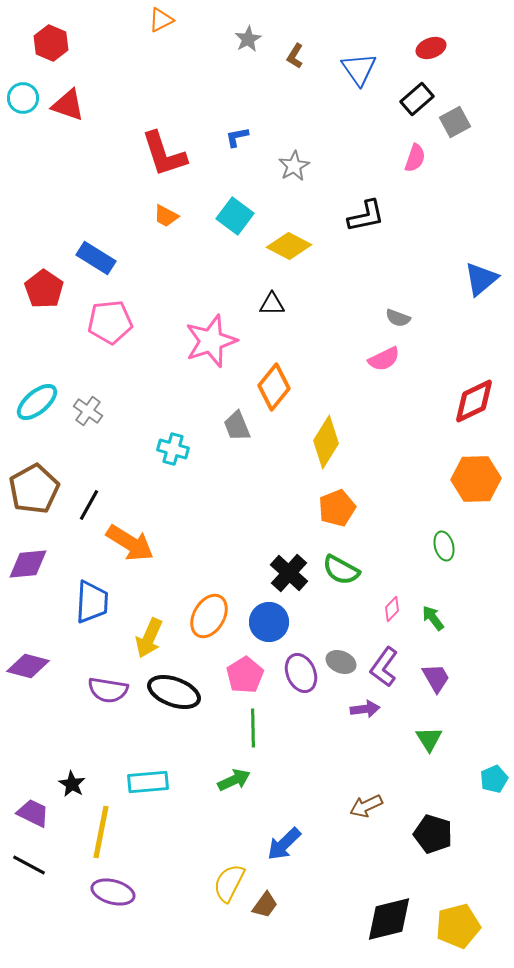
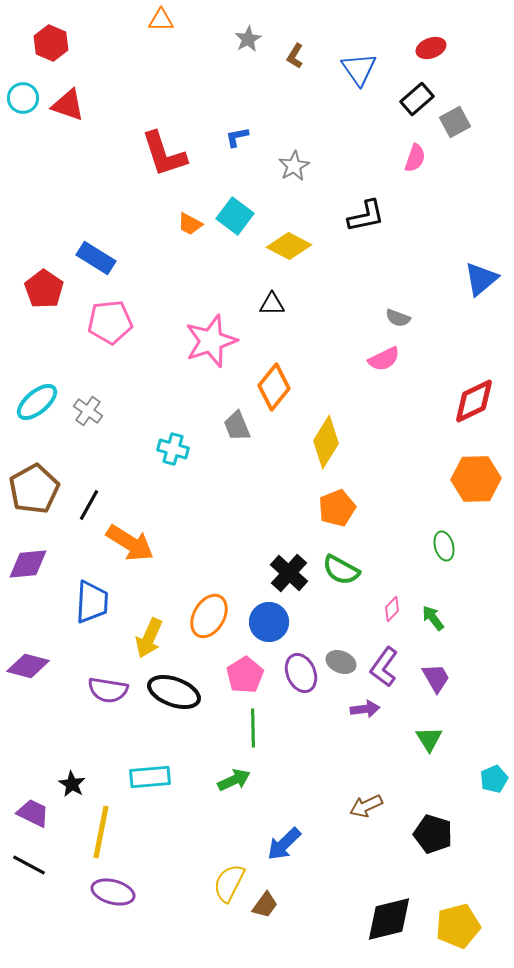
orange triangle at (161, 20): rotated 28 degrees clockwise
orange trapezoid at (166, 216): moved 24 px right, 8 px down
cyan rectangle at (148, 782): moved 2 px right, 5 px up
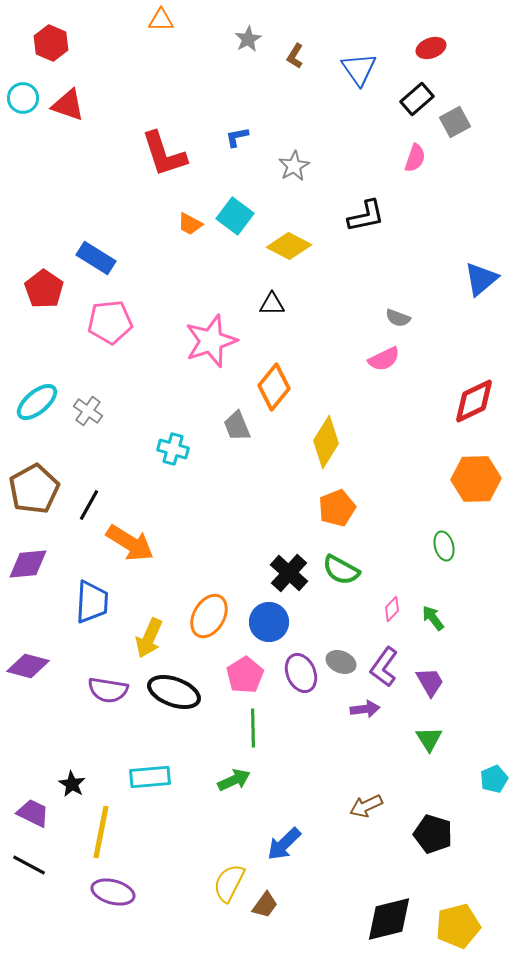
purple trapezoid at (436, 678): moved 6 px left, 4 px down
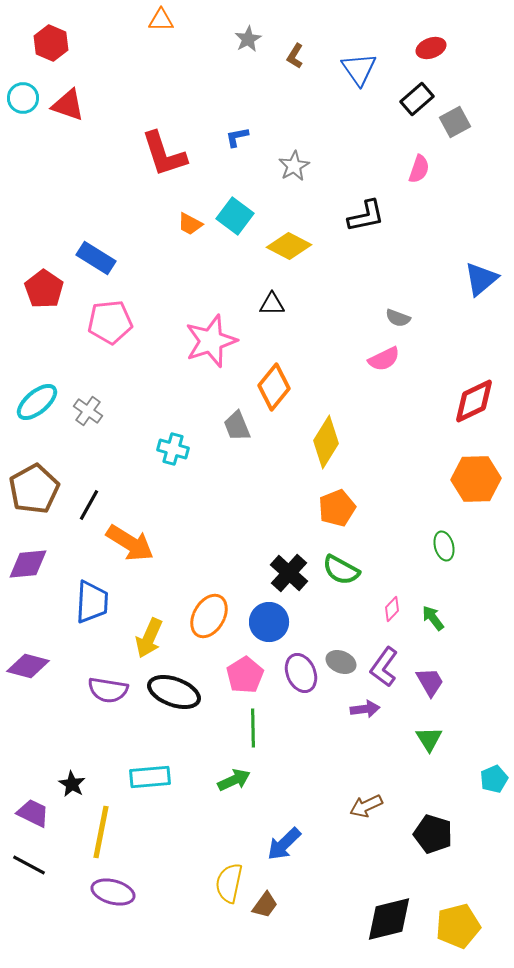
pink semicircle at (415, 158): moved 4 px right, 11 px down
yellow semicircle at (229, 883): rotated 15 degrees counterclockwise
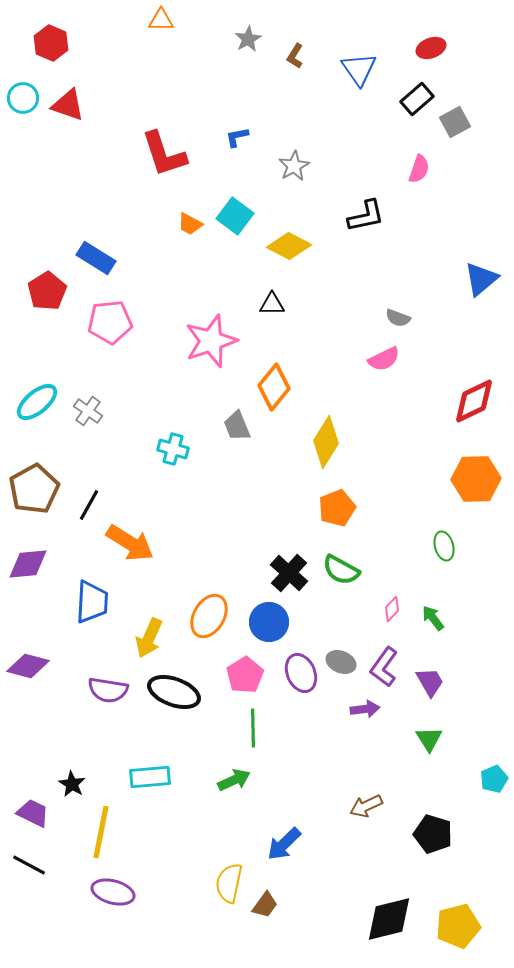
red pentagon at (44, 289): moved 3 px right, 2 px down; rotated 6 degrees clockwise
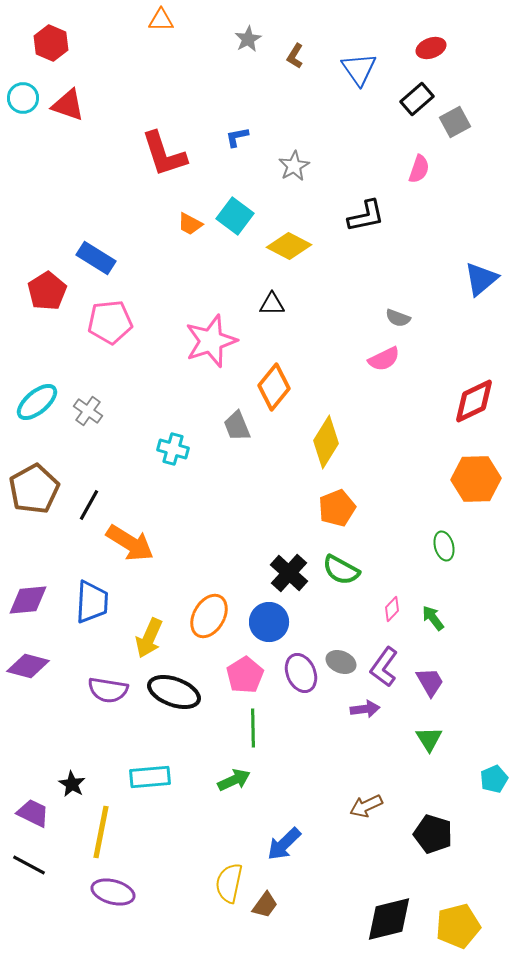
purple diamond at (28, 564): moved 36 px down
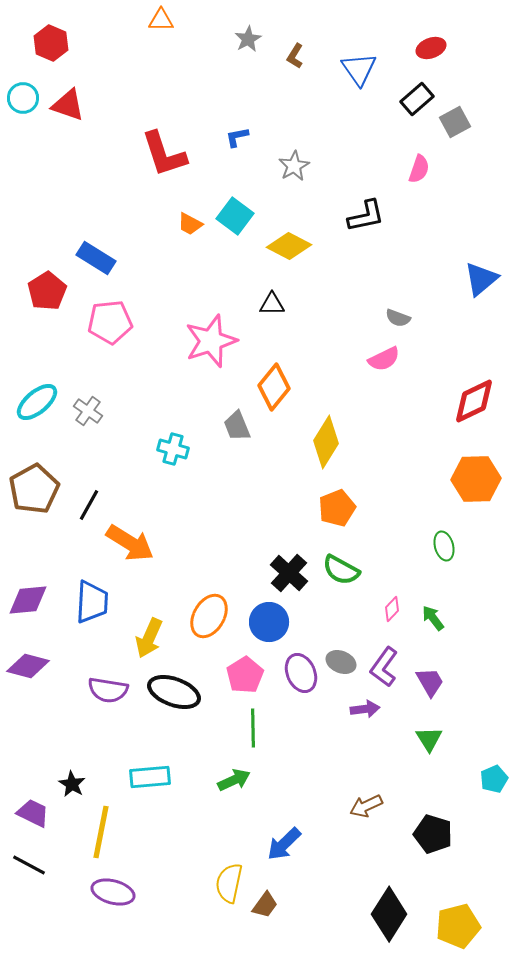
black diamond at (389, 919): moved 5 px up; rotated 44 degrees counterclockwise
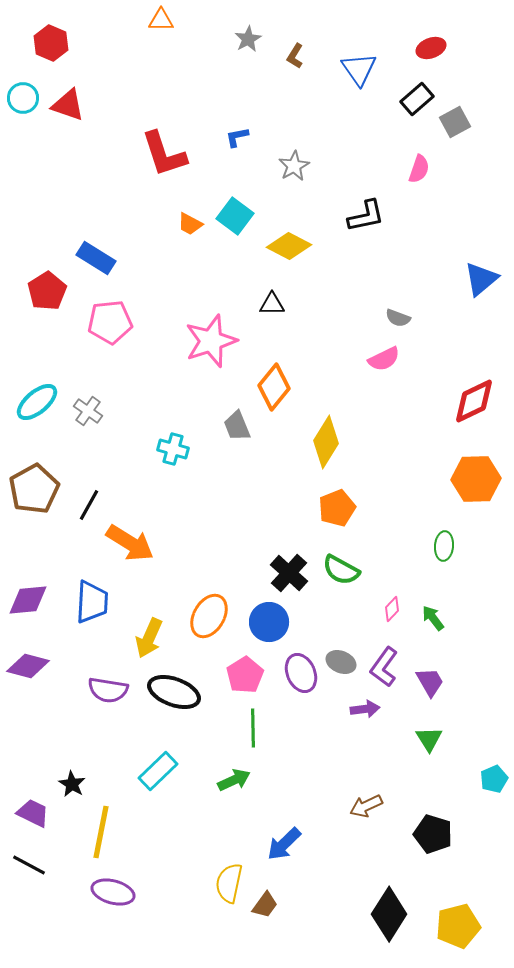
green ellipse at (444, 546): rotated 20 degrees clockwise
cyan rectangle at (150, 777): moved 8 px right, 6 px up; rotated 39 degrees counterclockwise
